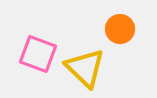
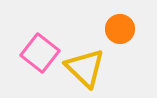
pink square: moved 2 px right, 1 px up; rotated 18 degrees clockwise
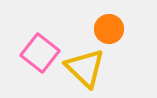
orange circle: moved 11 px left
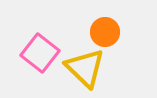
orange circle: moved 4 px left, 3 px down
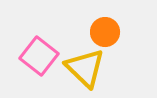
pink square: moved 1 px left, 3 px down
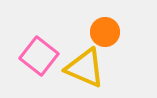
yellow triangle: rotated 21 degrees counterclockwise
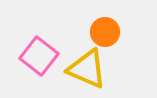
yellow triangle: moved 2 px right, 1 px down
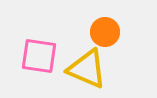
pink square: rotated 30 degrees counterclockwise
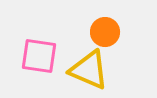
yellow triangle: moved 2 px right, 1 px down
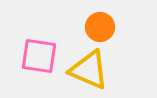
orange circle: moved 5 px left, 5 px up
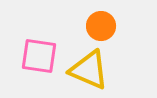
orange circle: moved 1 px right, 1 px up
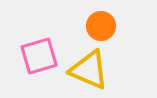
pink square: rotated 24 degrees counterclockwise
